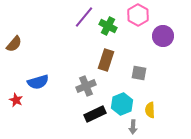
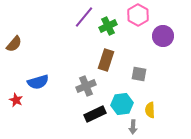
green cross: rotated 36 degrees clockwise
gray square: moved 1 px down
cyan hexagon: rotated 15 degrees clockwise
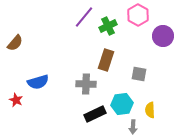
brown semicircle: moved 1 px right, 1 px up
gray cross: moved 2 px up; rotated 24 degrees clockwise
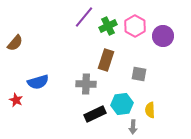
pink hexagon: moved 3 px left, 11 px down
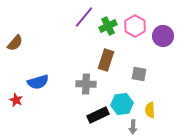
black rectangle: moved 3 px right, 1 px down
